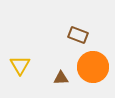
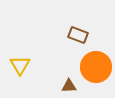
orange circle: moved 3 px right
brown triangle: moved 8 px right, 8 px down
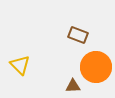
yellow triangle: rotated 15 degrees counterclockwise
brown triangle: moved 4 px right
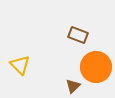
brown triangle: rotated 42 degrees counterclockwise
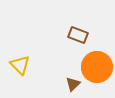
orange circle: moved 1 px right
brown triangle: moved 2 px up
